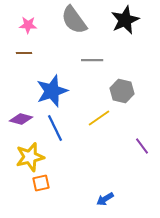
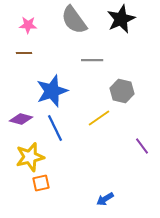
black star: moved 4 px left, 1 px up
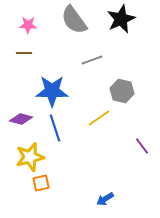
gray line: rotated 20 degrees counterclockwise
blue star: rotated 20 degrees clockwise
blue line: rotated 8 degrees clockwise
